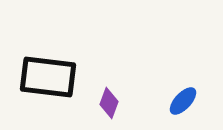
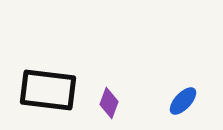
black rectangle: moved 13 px down
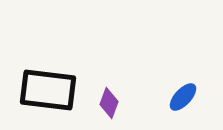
blue ellipse: moved 4 px up
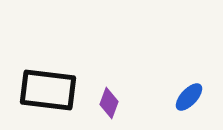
blue ellipse: moved 6 px right
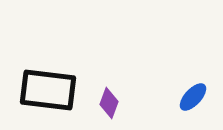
blue ellipse: moved 4 px right
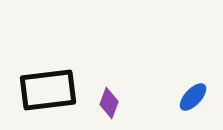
black rectangle: rotated 14 degrees counterclockwise
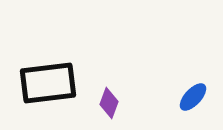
black rectangle: moved 7 px up
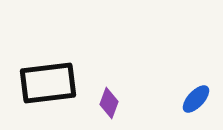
blue ellipse: moved 3 px right, 2 px down
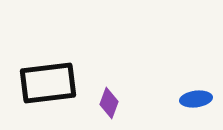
blue ellipse: rotated 40 degrees clockwise
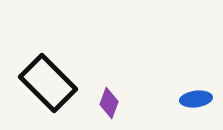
black rectangle: rotated 52 degrees clockwise
